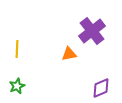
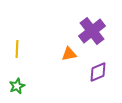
purple diamond: moved 3 px left, 16 px up
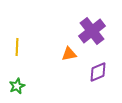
yellow line: moved 2 px up
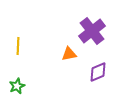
yellow line: moved 1 px right, 1 px up
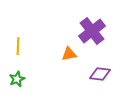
purple diamond: moved 2 px right, 2 px down; rotated 30 degrees clockwise
green star: moved 7 px up
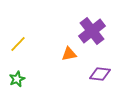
yellow line: moved 2 px up; rotated 42 degrees clockwise
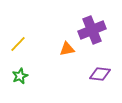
purple cross: moved 1 px up; rotated 16 degrees clockwise
orange triangle: moved 2 px left, 5 px up
green star: moved 3 px right, 3 px up
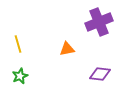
purple cross: moved 7 px right, 8 px up
yellow line: rotated 60 degrees counterclockwise
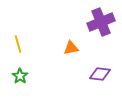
purple cross: moved 2 px right
orange triangle: moved 4 px right, 1 px up
green star: rotated 14 degrees counterclockwise
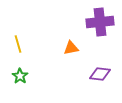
purple cross: moved 1 px left; rotated 16 degrees clockwise
